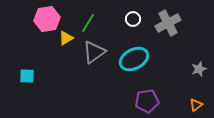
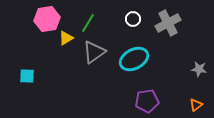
gray star: rotated 28 degrees clockwise
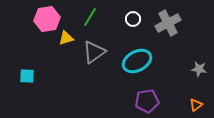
green line: moved 2 px right, 6 px up
yellow triangle: rotated 14 degrees clockwise
cyan ellipse: moved 3 px right, 2 px down
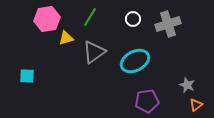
gray cross: moved 1 px down; rotated 10 degrees clockwise
cyan ellipse: moved 2 px left
gray star: moved 12 px left, 16 px down; rotated 14 degrees clockwise
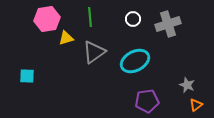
green line: rotated 36 degrees counterclockwise
